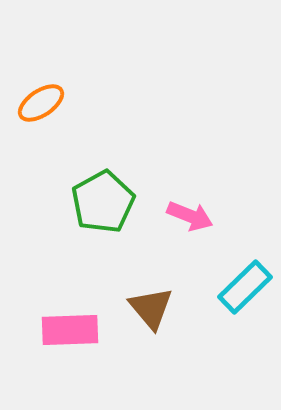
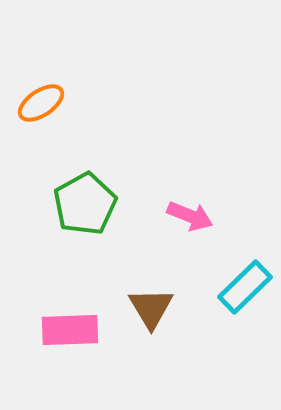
green pentagon: moved 18 px left, 2 px down
brown triangle: rotated 9 degrees clockwise
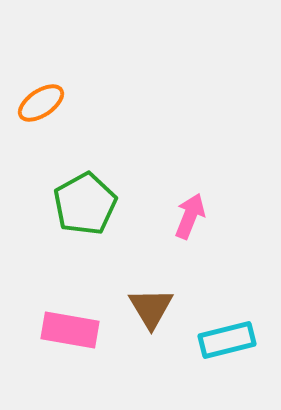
pink arrow: rotated 90 degrees counterclockwise
cyan rectangle: moved 18 px left, 53 px down; rotated 30 degrees clockwise
pink rectangle: rotated 12 degrees clockwise
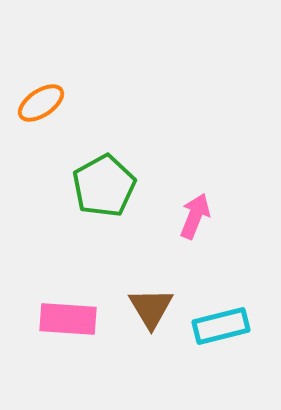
green pentagon: moved 19 px right, 18 px up
pink arrow: moved 5 px right
pink rectangle: moved 2 px left, 11 px up; rotated 6 degrees counterclockwise
cyan rectangle: moved 6 px left, 14 px up
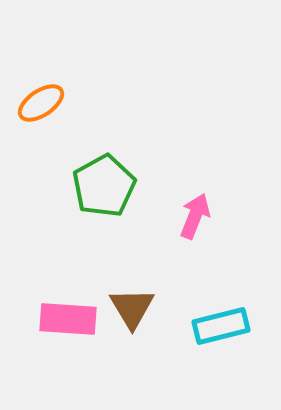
brown triangle: moved 19 px left
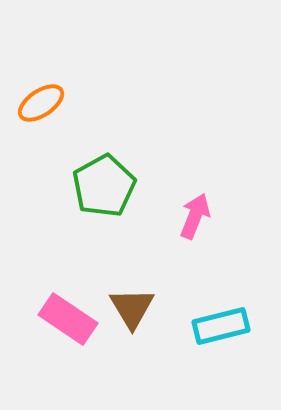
pink rectangle: rotated 30 degrees clockwise
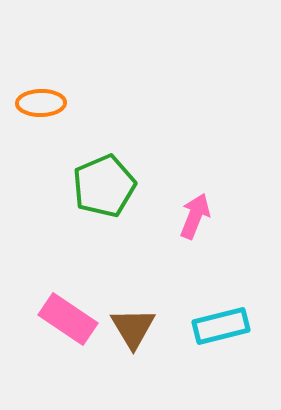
orange ellipse: rotated 33 degrees clockwise
green pentagon: rotated 6 degrees clockwise
brown triangle: moved 1 px right, 20 px down
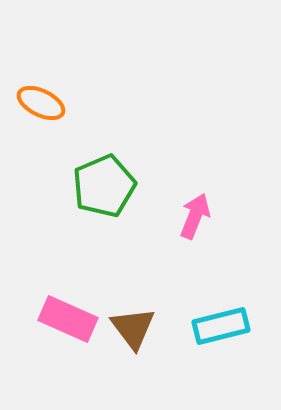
orange ellipse: rotated 27 degrees clockwise
pink rectangle: rotated 10 degrees counterclockwise
brown triangle: rotated 6 degrees counterclockwise
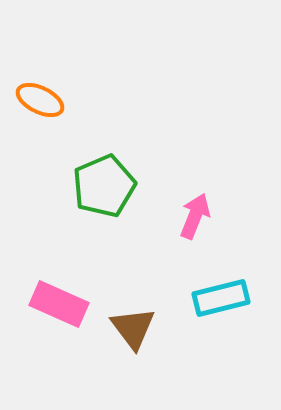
orange ellipse: moved 1 px left, 3 px up
pink rectangle: moved 9 px left, 15 px up
cyan rectangle: moved 28 px up
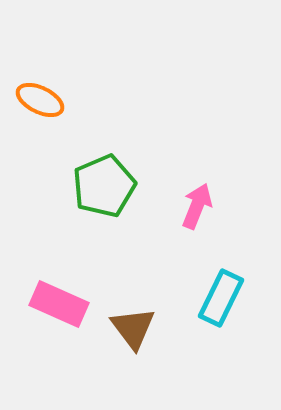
pink arrow: moved 2 px right, 10 px up
cyan rectangle: rotated 50 degrees counterclockwise
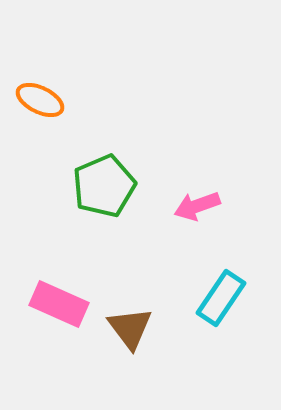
pink arrow: rotated 132 degrees counterclockwise
cyan rectangle: rotated 8 degrees clockwise
brown triangle: moved 3 px left
